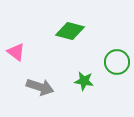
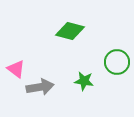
pink triangle: moved 17 px down
gray arrow: rotated 28 degrees counterclockwise
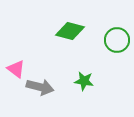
green circle: moved 22 px up
gray arrow: rotated 24 degrees clockwise
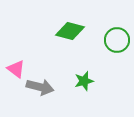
green star: rotated 24 degrees counterclockwise
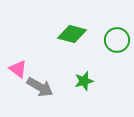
green diamond: moved 2 px right, 3 px down
pink triangle: moved 2 px right
gray arrow: rotated 16 degrees clockwise
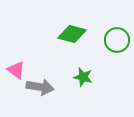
pink triangle: moved 2 px left, 1 px down
green star: moved 1 px left, 4 px up; rotated 30 degrees clockwise
gray arrow: rotated 20 degrees counterclockwise
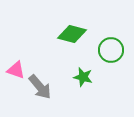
green circle: moved 6 px left, 10 px down
pink triangle: rotated 18 degrees counterclockwise
gray arrow: rotated 40 degrees clockwise
